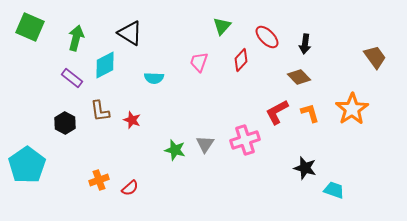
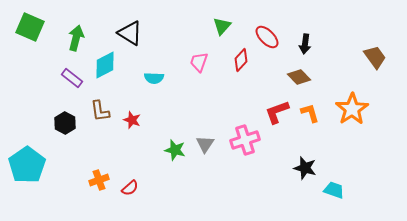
red L-shape: rotated 8 degrees clockwise
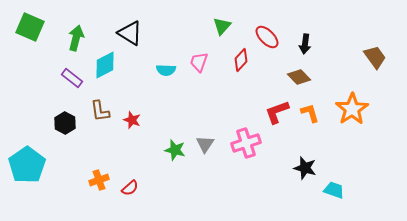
cyan semicircle: moved 12 px right, 8 px up
pink cross: moved 1 px right, 3 px down
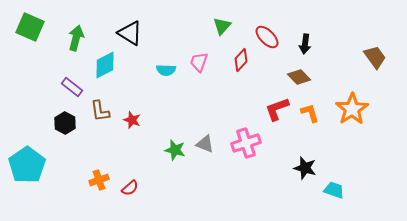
purple rectangle: moved 9 px down
red L-shape: moved 3 px up
gray triangle: rotated 42 degrees counterclockwise
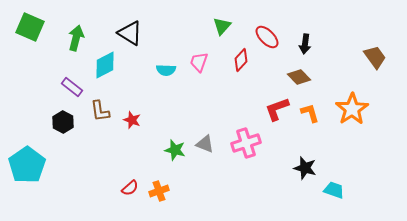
black hexagon: moved 2 px left, 1 px up
orange cross: moved 60 px right, 11 px down
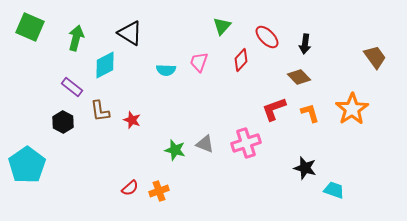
red L-shape: moved 3 px left
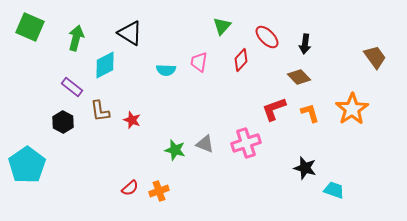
pink trapezoid: rotated 10 degrees counterclockwise
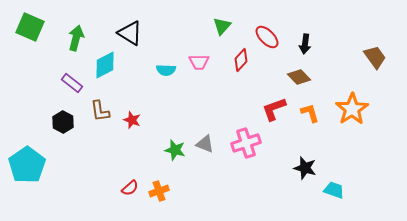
pink trapezoid: rotated 100 degrees counterclockwise
purple rectangle: moved 4 px up
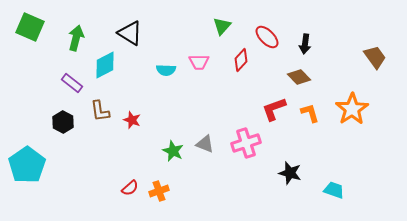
green star: moved 2 px left, 1 px down; rotated 10 degrees clockwise
black star: moved 15 px left, 5 px down
